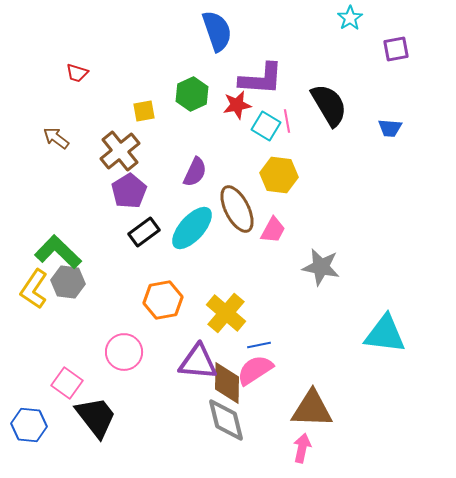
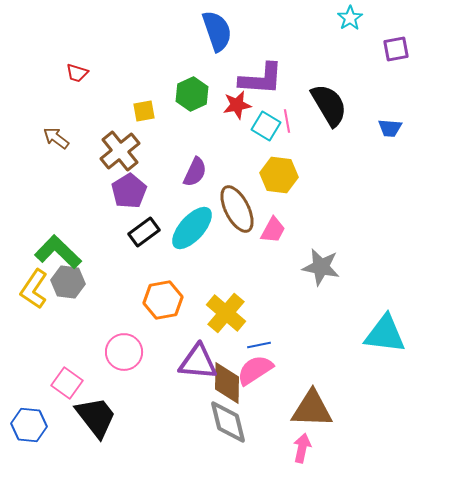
gray diamond: moved 2 px right, 2 px down
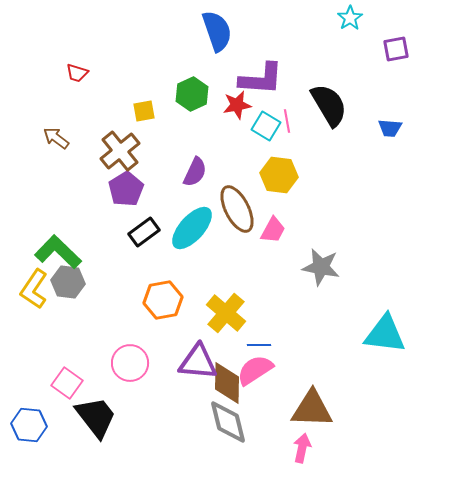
purple pentagon: moved 3 px left, 2 px up
blue line: rotated 10 degrees clockwise
pink circle: moved 6 px right, 11 px down
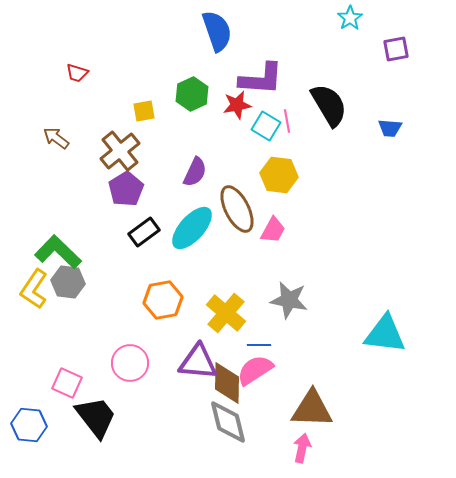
gray star: moved 32 px left, 33 px down
pink square: rotated 12 degrees counterclockwise
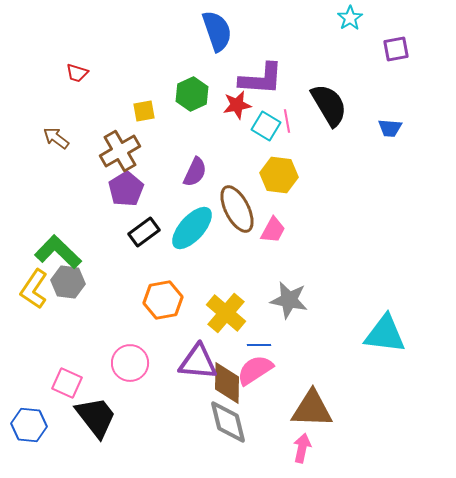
brown cross: rotated 9 degrees clockwise
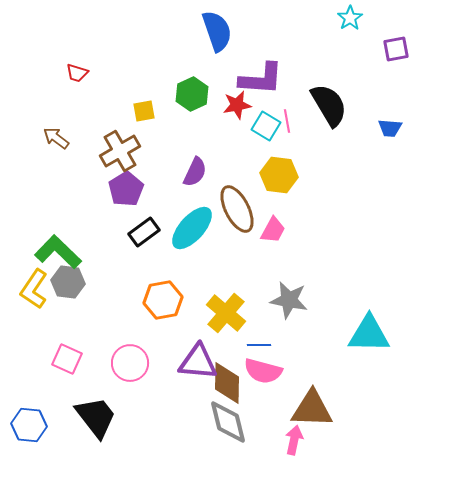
cyan triangle: moved 16 px left; rotated 6 degrees counterclockwise
pink semicircle: moved 8 px right, 1 px down; rotated 132 degrees counterclockwise
pink square: moved 24 px up
pink arrow: moved 8 px left, 8 px up
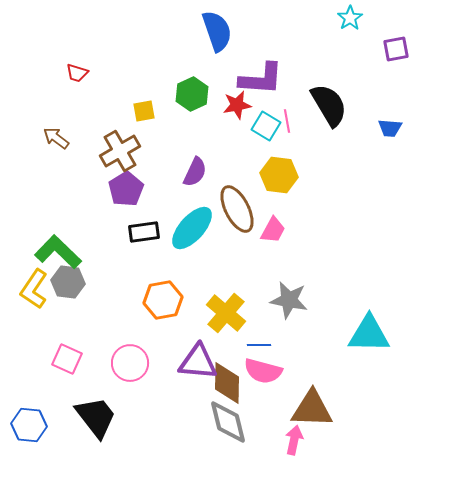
black rectangle: rotated 28 degrees clockwise
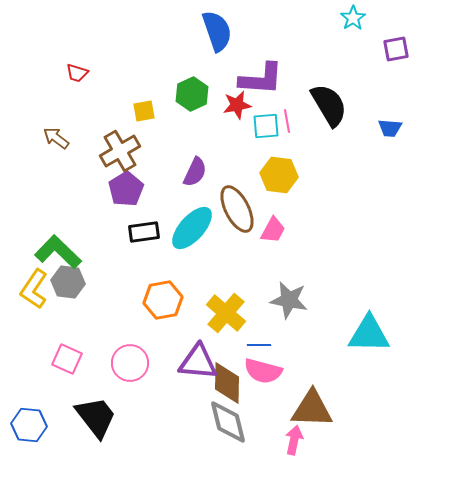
cyan star: moved 3 px right
cyan square: rotated 36 degrees counterclockwise
